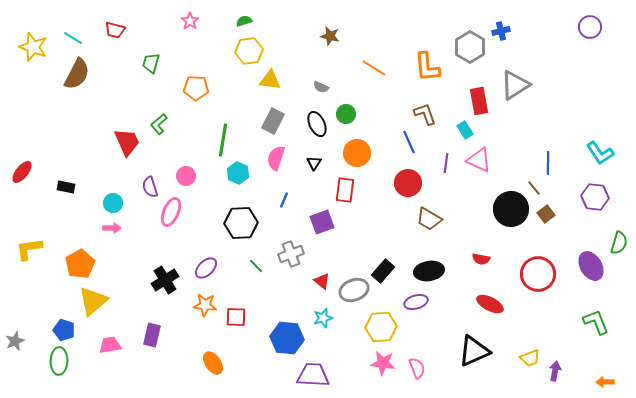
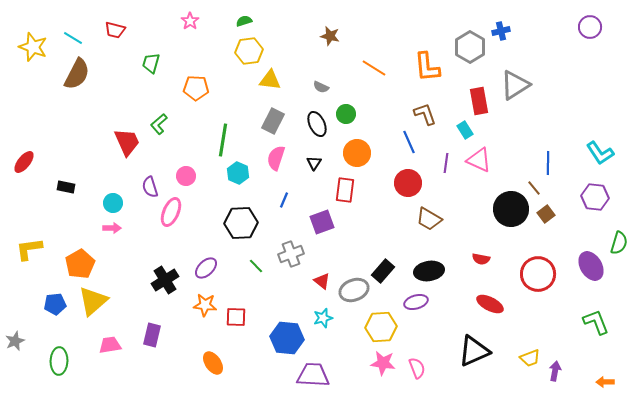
red ellipse at (22, 172): moved 2 px right, 10 px up
blue pentagon at (64, 330): moved 9 px left, 26 px up; rotated 25 degrees counterclockwise
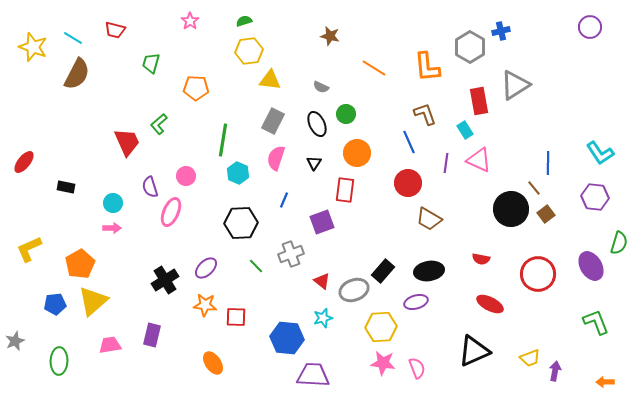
yellow L-shape at (29, 249): rotated 16 degrees counterclockwise
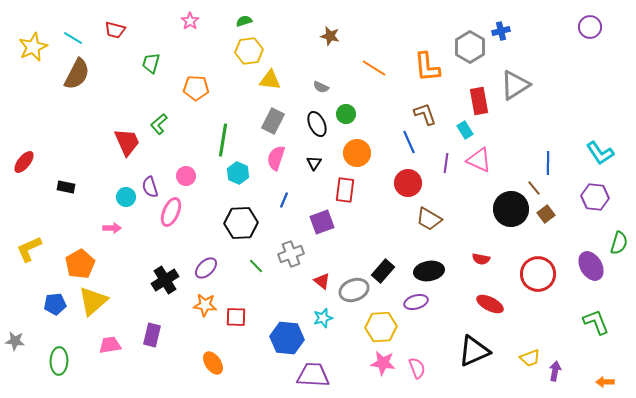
yellow star at (33, 47): rotated 28 degrees clockwise
cyan circle at (113, 203): moved 13 px right, 6 px up
gray star at (15, 341): rotated 30 degrees clockwise
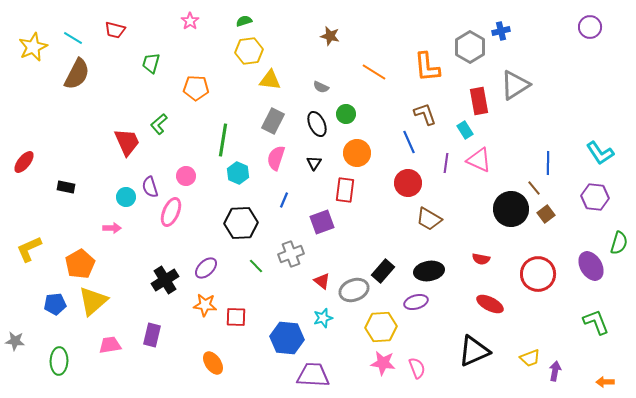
orange line at (374, 68): moved 4 px down
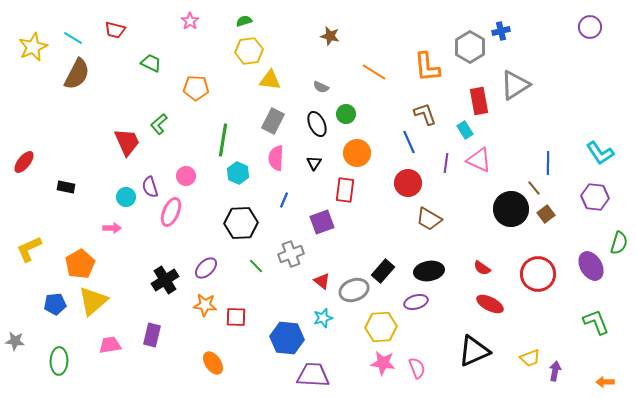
green trapezoid at (151, 63): rotated 100 degrees clockwise
pink semicircle at (276, 158): rotated 15 degrees counterclockwise
red semicircle at (481, 259): moved 1 px right, 9 px down; rotated 24 degrees clockwise
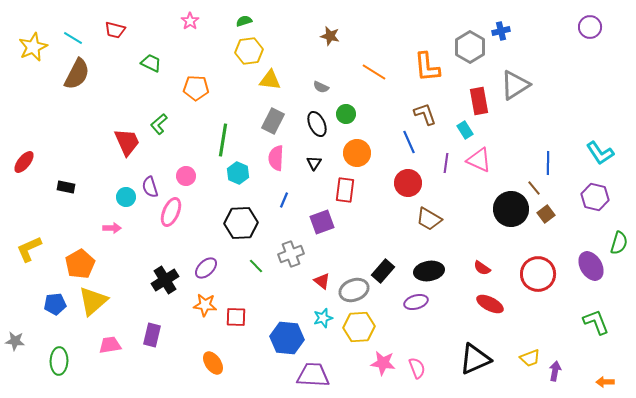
purple hexagon at (595, 197): rotated 8 degrees clockwise
yellow hexagon at (381, 327): moved 22 px left
black triangle at (474, 351): moved 1 px right, 8 px down
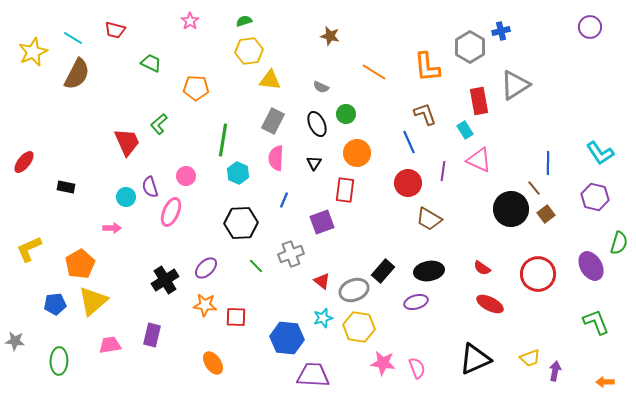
yellow star at (33, 47): moved 5 px down
purple line at (446, 163): moved 3 px left, 8 px down
yellow hexagon at (359, 327): rotated 12 degrees clockwise
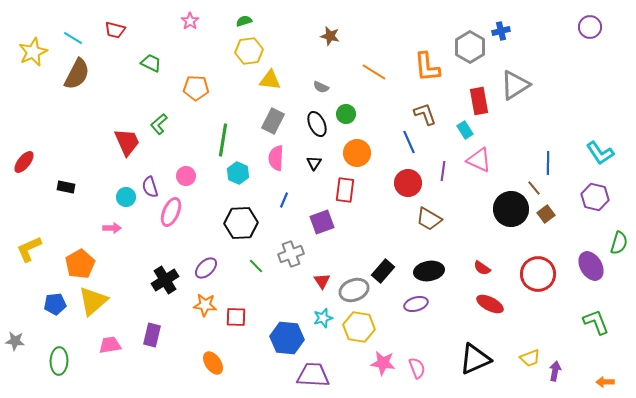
red triangle at (322, 281): rotated 18 degrees clockwise
purple ellipse at (416, 302): moved 2 px down
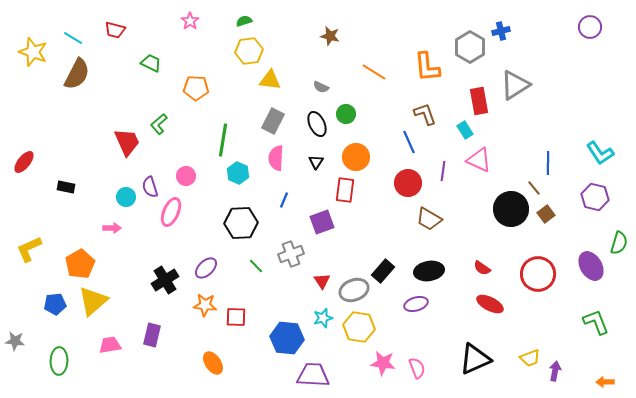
yellow star at (33, 52): rotated 28 degrees counterclockwise
orange circle at (357, 153): moved 1 px left, 4 px down
black triangle at (314, 163): moved 2 px right, 1 px up
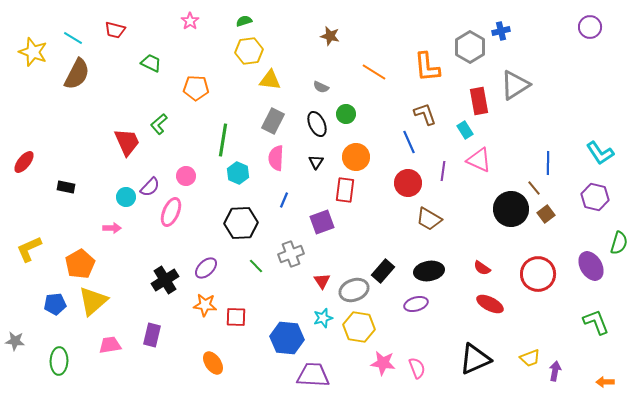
purple semicircle at (150, 187): rotated 120 degrees counterclockwise
